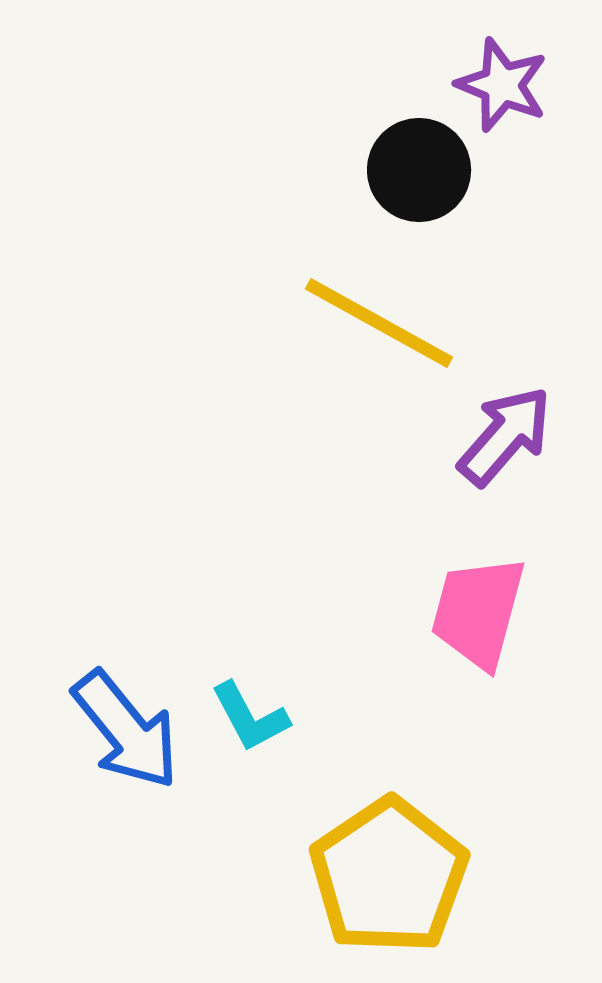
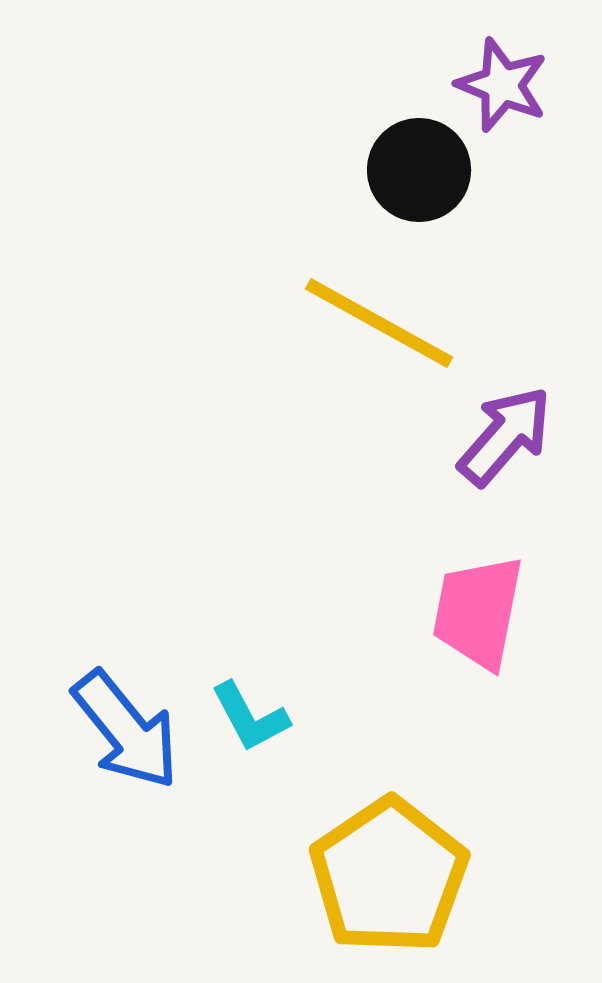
pink trapezoid: rotated 4 degrees counterclockwise
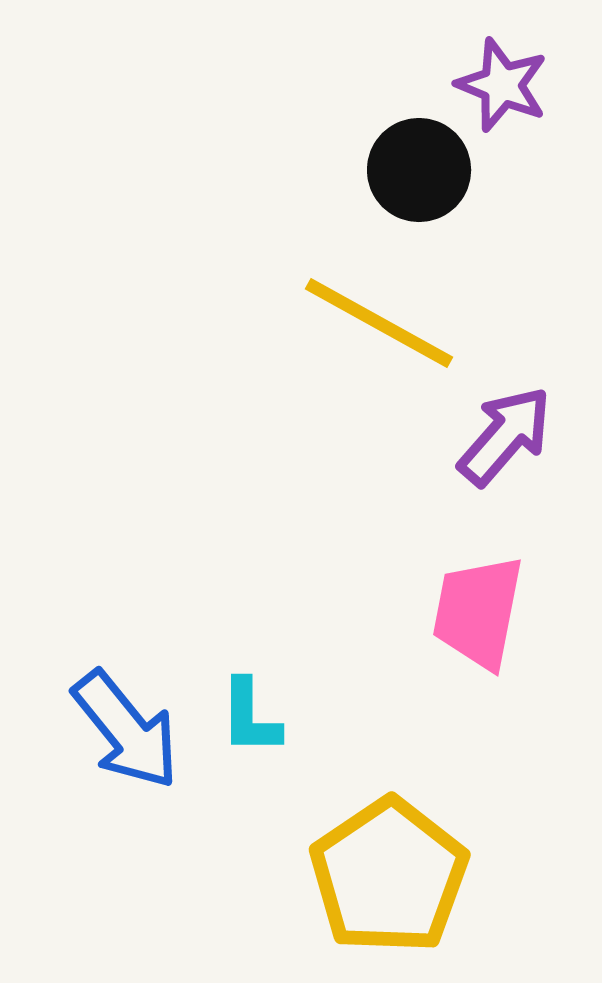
cyan L-shape: rotated 28 degrees clockwise
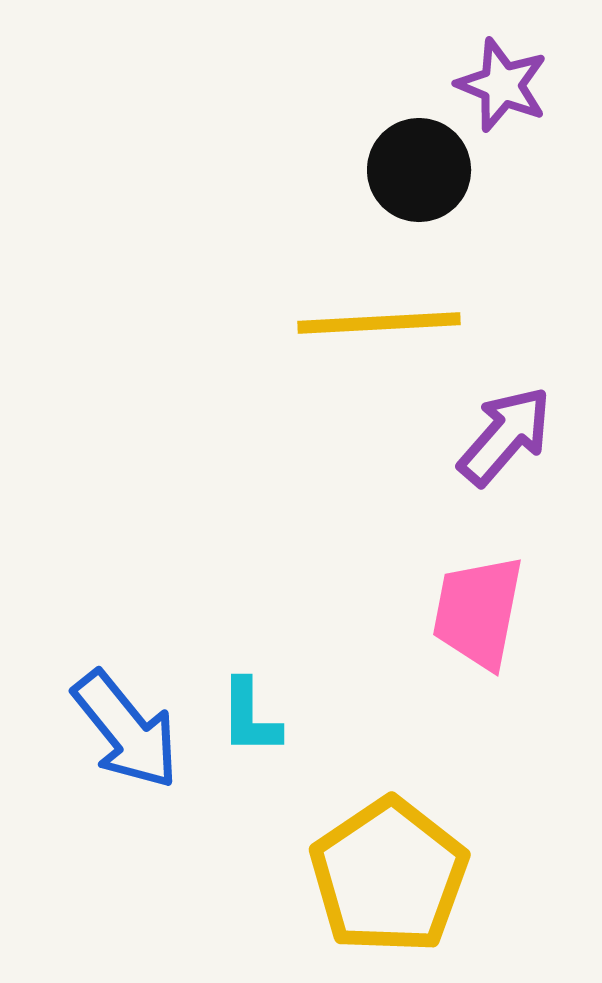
yellow line: rotated 32 degrees counterclockwise
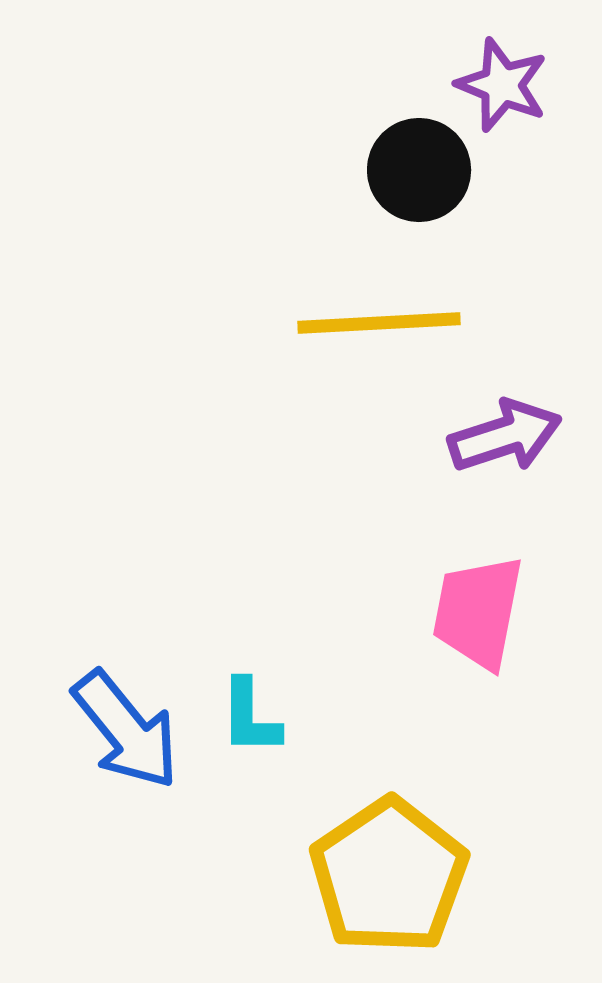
purple arrow: rotated 31 degrees clockwise
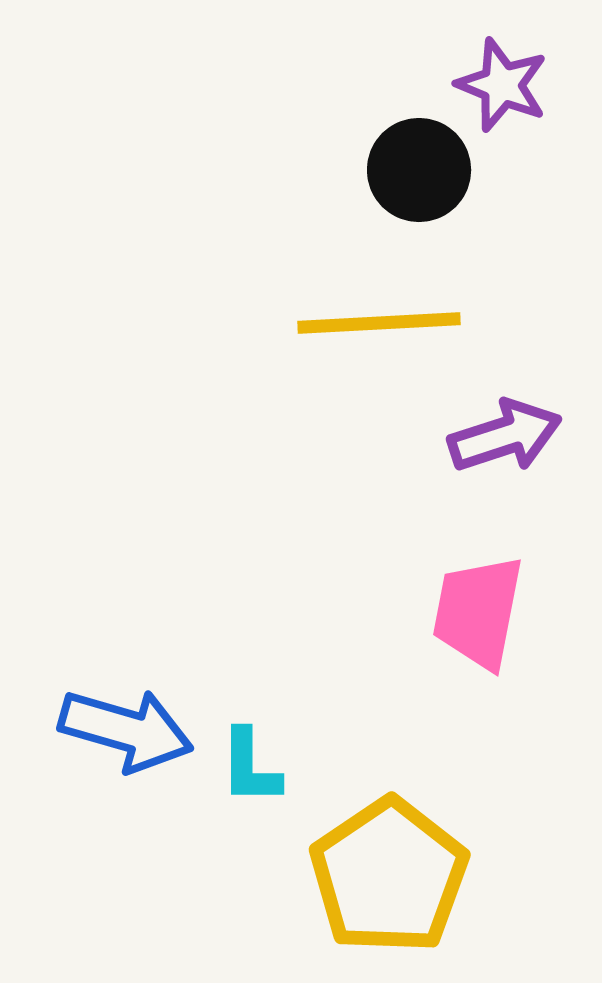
cyan L-shape: moved 50 px down
blue arrow: rotated 35 degrees counterclockwise
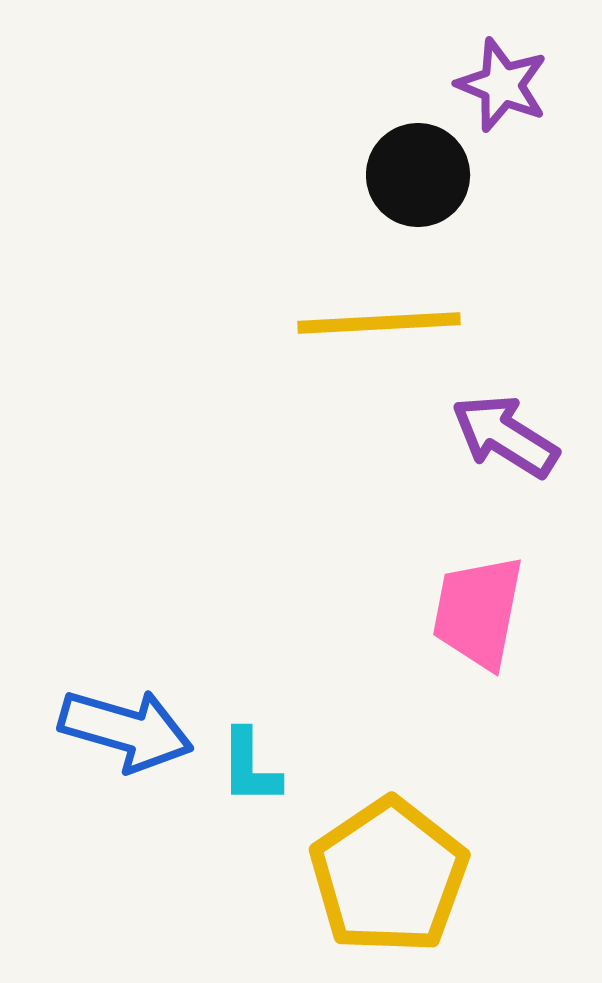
black circle: moved 1 px left, 5 px down
purple arrow: rotated 130 degrees counterclockwise
